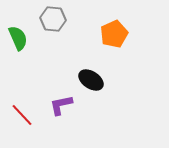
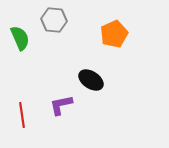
gray hexagon: moved 1 px right, 1 px down
green semicircle: moved 2 px right
red line: rotated 35 degrees clockwise
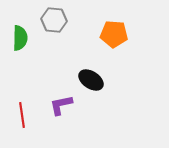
orange pentagon: rotated 28 degrees clockwise
green semicircle: rotated 25 degrees clockwise
